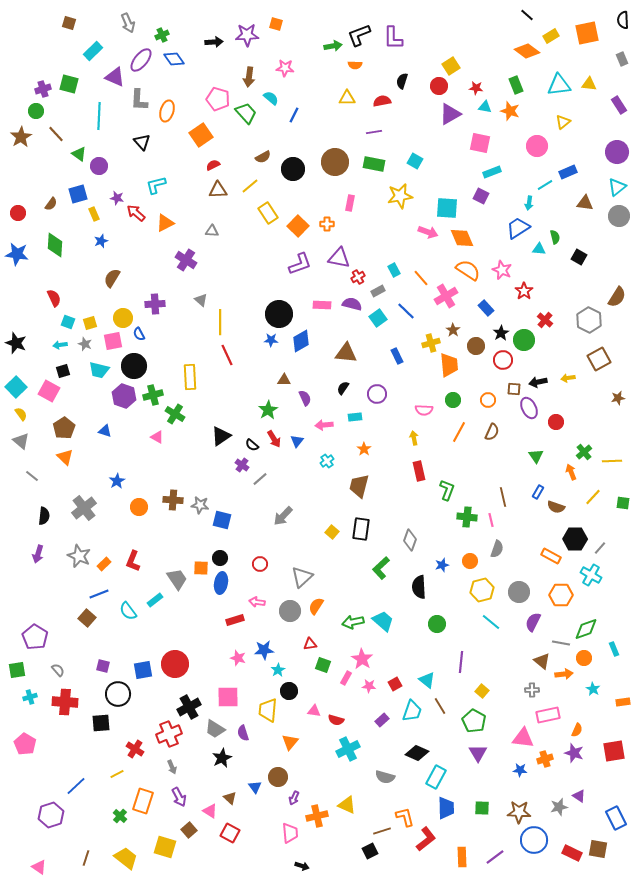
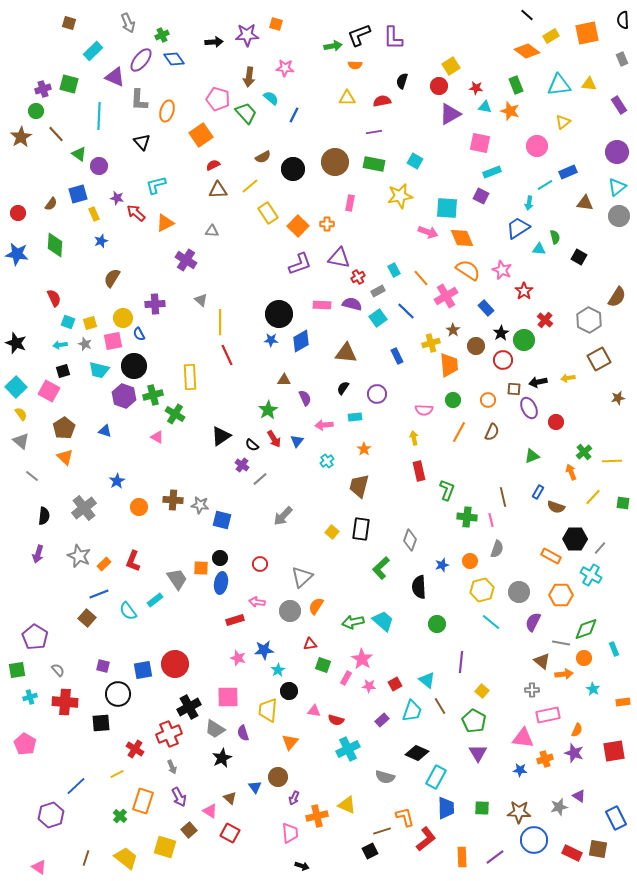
green triangle at (536, 456): moved 4 px left; rotated 42 degrees clockwise
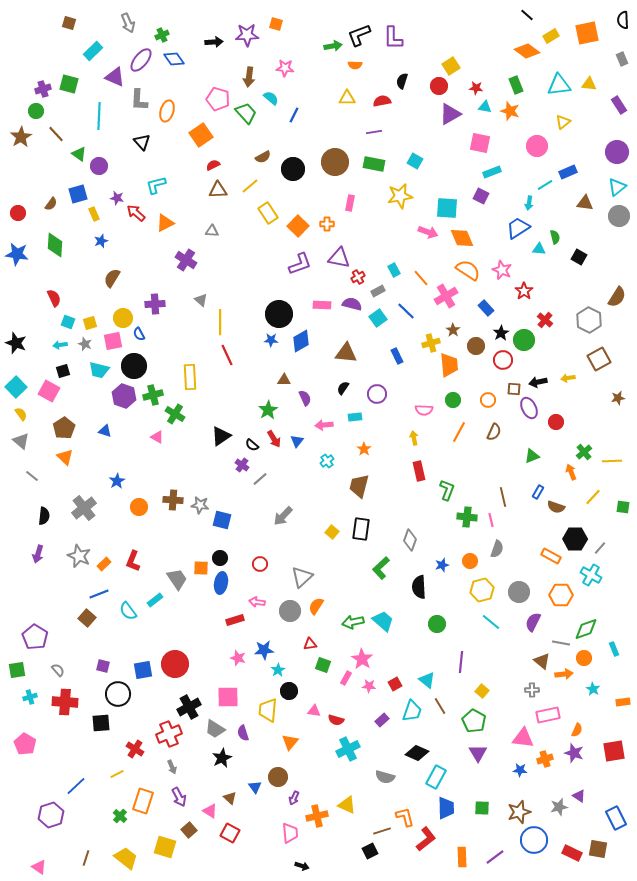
brown semicircle at (492, 432): moved 2 px right
green square at (623, 503): moved 4 px down
brown star at (519, 812): rotated 20 degrees counterclockwise
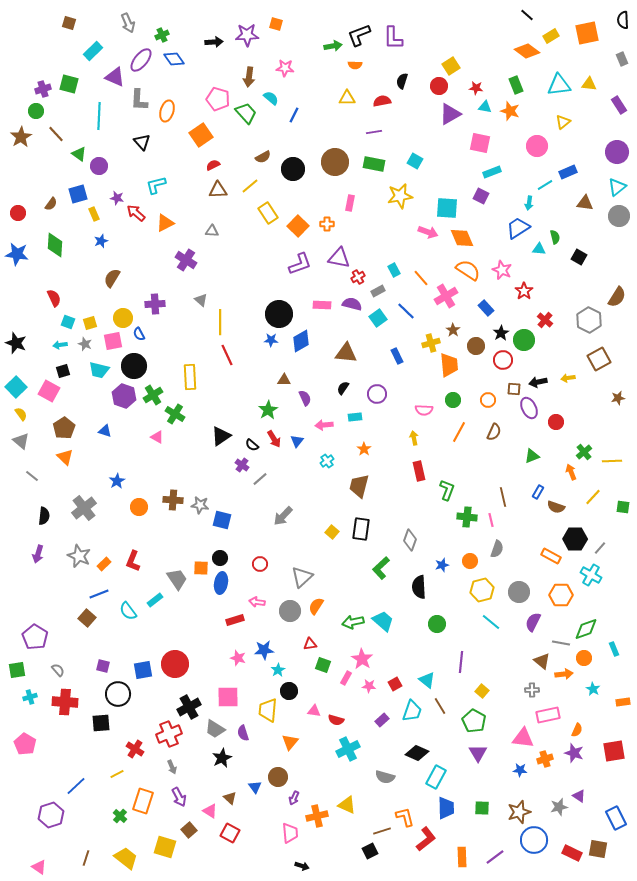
green cross at (153, 395): rotated 18 degrees counterclockwise
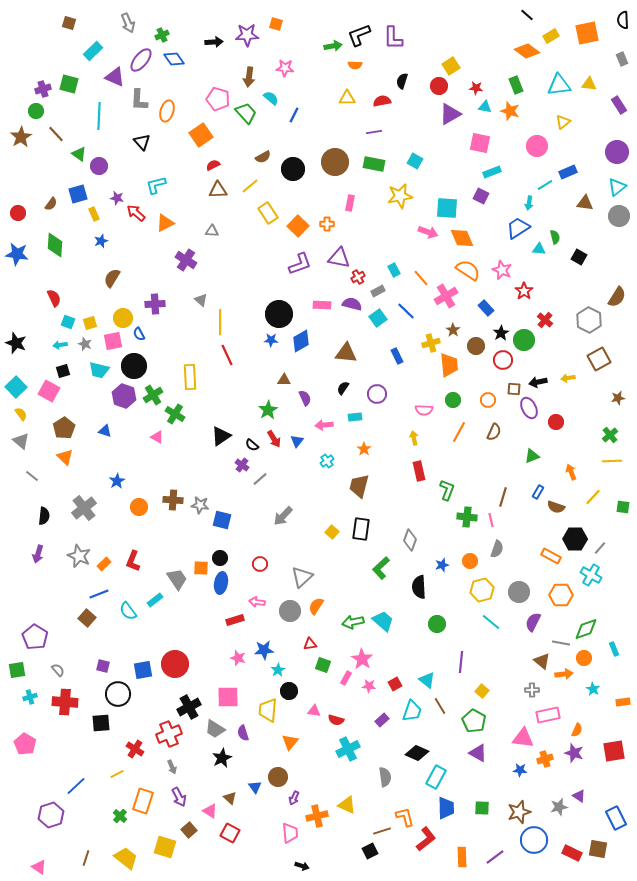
green cross at (584, 452): moved 26 px right, 17 px up
brown line at (503, 497): rotated 30 degrees clockwise
purple triangle at (478, 753): rotated 30 degrees counterclockwise
gray semicircle at (385, 777): rotated 114 degrees counterclockwise
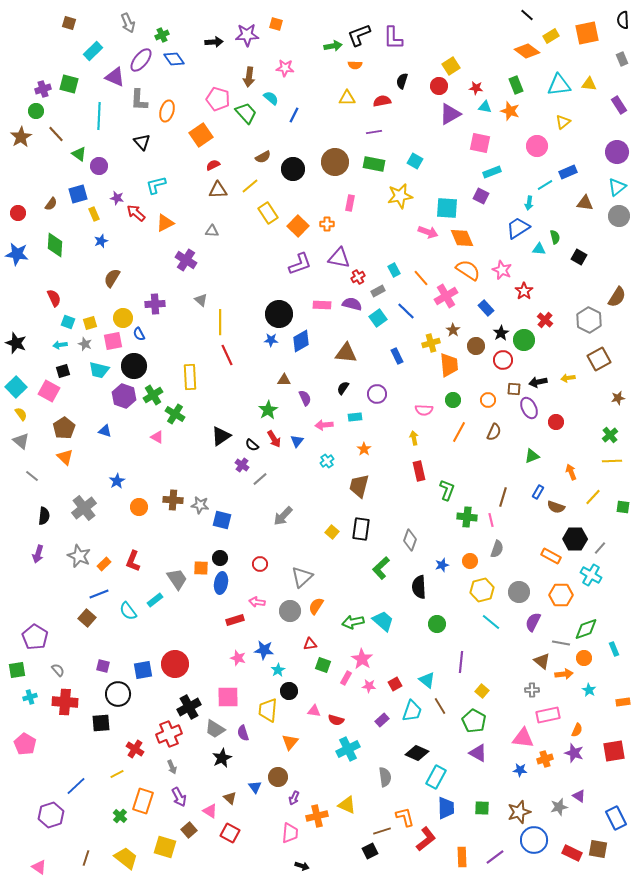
blue star at (264, 650): rotated 12 degrees clockwise
cyan star at (593, 689): moved 4 px left, 1 px down
pink trapezoid at (290, 833): rotated 10 degrees clockwise
